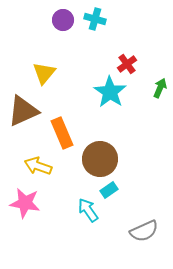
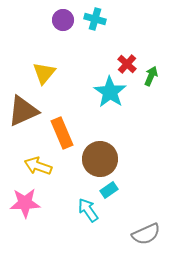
red cross: rotated 12 degrees counterclockwise
green arrow: moved 9 px left, 12 px up
pink star: rotated 12 degrees counterclockwise
gray semicircle: moved 2 px right, 3 px down
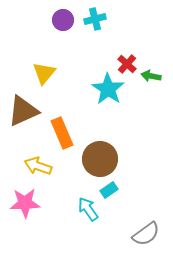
cyan cross: rotated 30 degrees counterclockwise
green arrow: rotated 102 degrees counterclockwise
cyan star: moved 2 px left, 3 px up
cyan arrow: moved 1 px up
gray semicircle: rotated 12 degrees counterclockwise
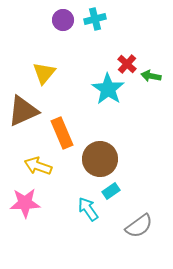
cyan rectangle: moved 2 px right, 1 px down
gray semicircle: moved 7 px left, 8 px up
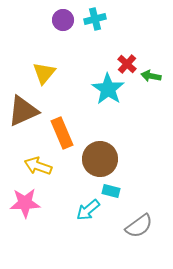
cyan rectangle: rotated 48 degrees clockwise
cyan arrow: moved 1 px down; rotated 95 degrees counterclockwise
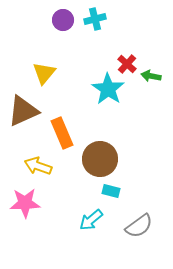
cyan arrow: moved 3 px right, 10 px down
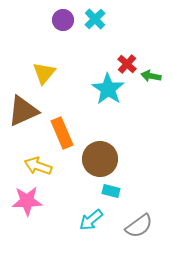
cyan cross: rotated 30 degrees counterclockwise
pink star: moved 2 px right, 2 px up
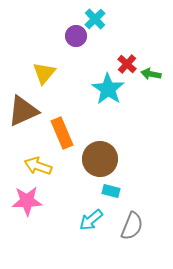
purple circle: moved 13 px right, 16 px down
green arrow: moved 2 px up
gray semicircle: moved 7 px left; rotated 32 degrees counterclockwise
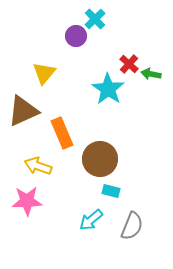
red cross: moved 2 px right
